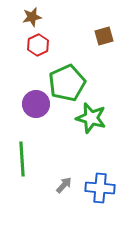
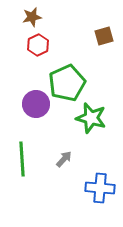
gray arrow: moved 26 px up
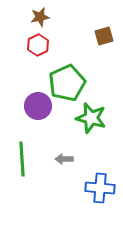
brown star: moved 8 px right
purple circle: moved 2 px right, 2 px down
gray arrow: rotated 132 degrees counterclockwise
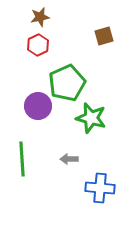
gray arrow: moved 5 px right
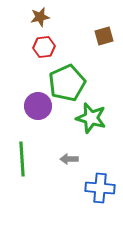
red hexagon: moved 6 px right, 2 px down; rotated 20 degrees clockwise
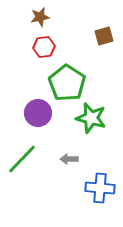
green pentagon: rotated 15 degrees counterclockwise
purple circle: moved 7 px down
green line: rotated 48 degrees clockwise
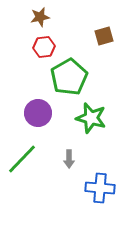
green pentagon: moved 2 px right, 6 px up; rotated 9 degrees clockwise
gray arrow: rotated 90 degrees counterclockwise
